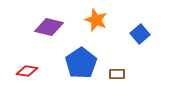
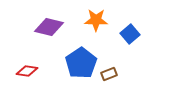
orange star: rotated 20 degrees counterclockwise
blue square: moved 10 px left
brown rectangle: moved 8 px left; rotated 21 degrees counterclockwise
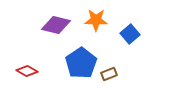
purple diamond: moved 7 px right, 2 px up
red diamond: rotated 20 degrees clockwise
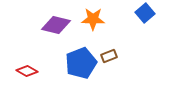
orange star: moved 3 px left, 1 px up
blue square: moved 15 px right, 21 px up
blue pentagon: rotated 12 degrees clockwise
brown rectangle: moved 18 px up
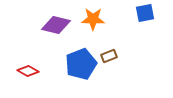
blue square: rotated 30 degrees clockwise
blue pentagon: moved 1 px down
red diamond: moved 1 px right
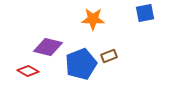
purple diamond: moved 8 px left, 22 px down
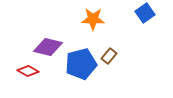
blue square: rotated 24 degrees counterclockwise
brown rectangle: rotated 28 degrees counterclockwise
blue pentagon: rotated 8 degrees clockwise
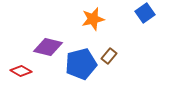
orange star: rotated 15 degrees counterclockwise
red diamond: moved 7 px left
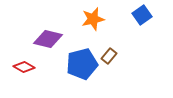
blue square: moved 3 px left, 2 px down
purple diamond: moved 8 px up
blue pentagon: moved 1 px right
red diamond: moved 3 px right, 4 px up
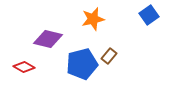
blue square: moved 7 px right
